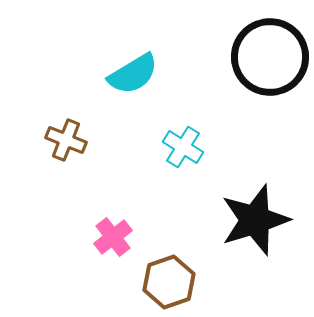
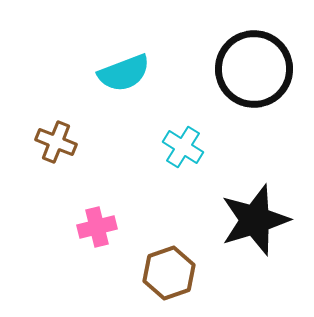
black circle: moved 16 px left, 12 px down
cyan semicircle: moved 9 px left, 1 px up; rotated 10 degrees clockwise
brown cross: moved 10 px left, 2 px down
pink cross: moved 16 px left, 10 px up; rotated 24 degrees clockwise
brown hexagon: moved 9 px up
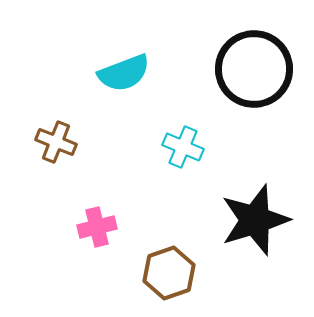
cyan cross: rotated 9 degrees counterclockwise
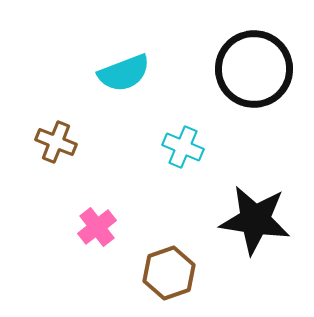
black star: rotated 26 degrees clockwise
pink cross: rotated 24 degrees counterclockwise
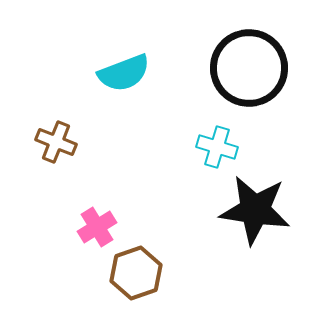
black circle: moved 5 px left, 1 px up
cyan cross: moved 34 px right; rotated 6 degrees counterclockwise
black star: moved 10 px up
pink cross: rotated 6 degrees clockwise
brown hexagon: moved 33 px left
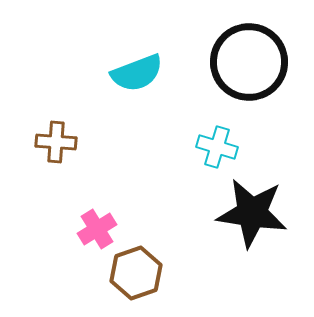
black circle: moved 6 px up
cyan semicircle: moved 13 px right
brown cross: rotated 18 degrees counterclockwise
black star: moved 3 px left, 3 px down
pink cross: moved 2 px down
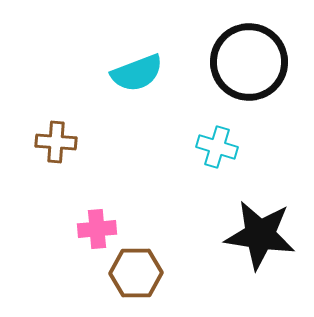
black star: moved 8 px right, 22 px down
pink cross: rotated 27 degrees clockwise
brown hexagon: rotated 18 degrees clockwise
